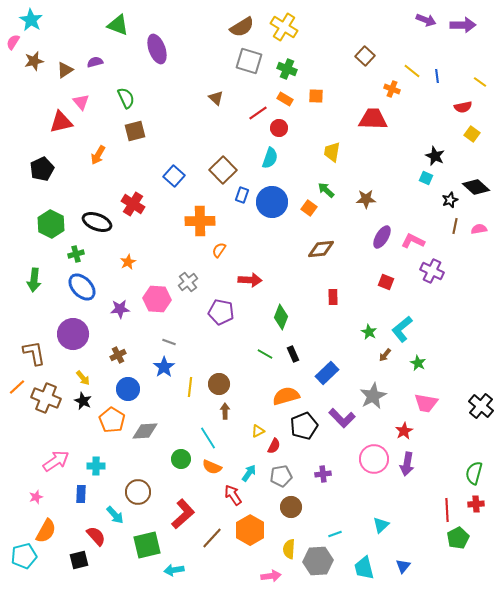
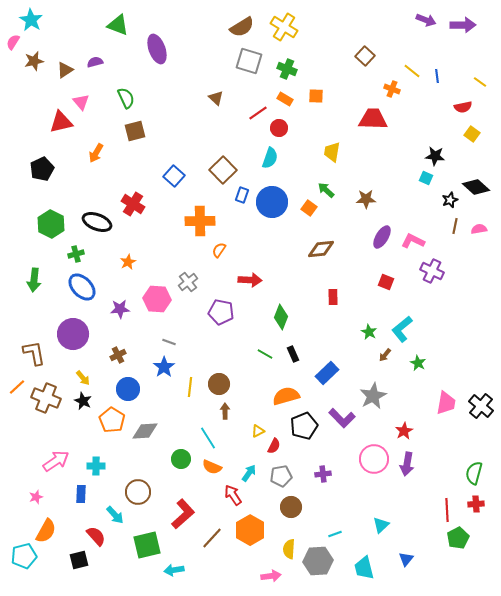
orange arrow at (98, 155): moved 2 px left, 2 px up
black star at (435, 156): rotated 18 degrees counterclockwise
pink trapezoid at (426, 403): moved 20 px right; rotated 90 degrees counterclockwise
blue triangle at (403, 566): moved 3 px right, 7 px up
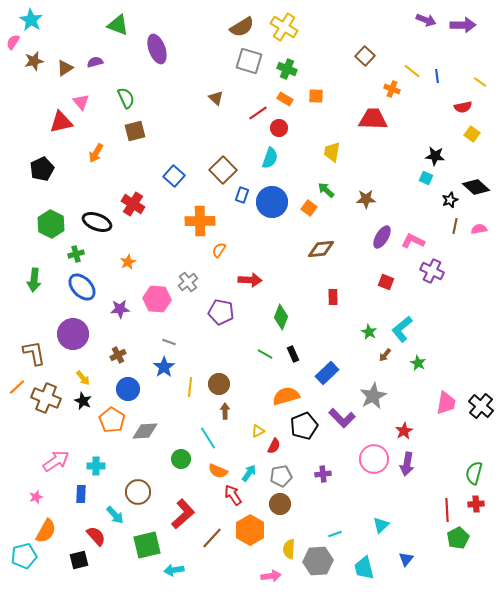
brown triangle at (65, 70): moved 2 px up
orange semicircle at (212, 467): moved 6 px right, 4 px down
brown circle at (291, 507): moved 11 px left, 3 px up
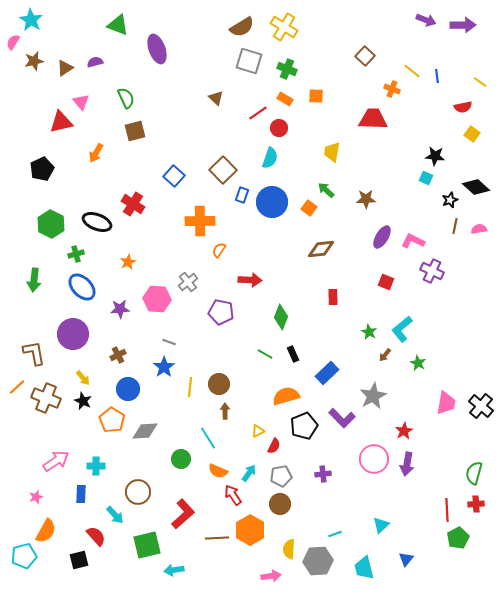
brown line at (212, 538): moved 5 px right; rotated 45 degrees clockwise
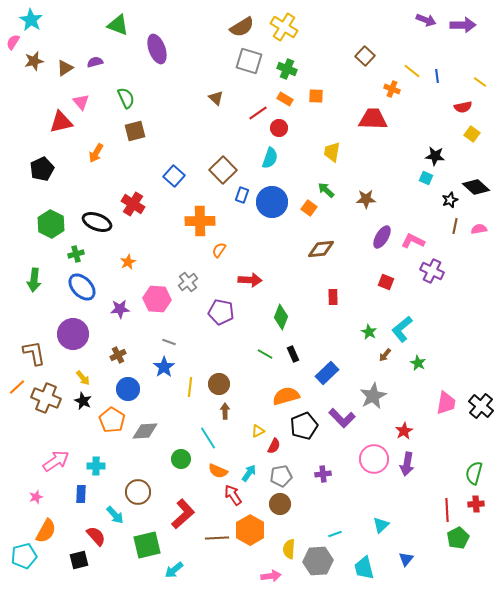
cyan arrow at (174, 570): rotated 30 degrees counterclockwise
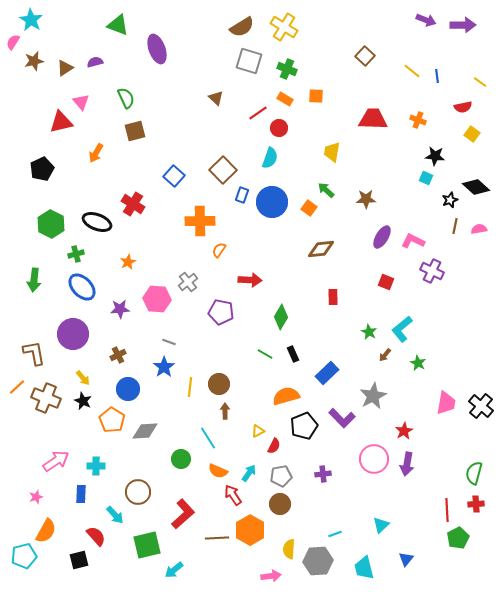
orange cross at (392, 89): moved 26 px right, 31 px down
green diamond at (281, 317): rotated 10 degrees clockwise
